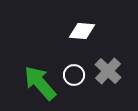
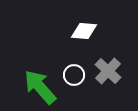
white diamond: moved 2 px right
green arrow: moved 4 px down
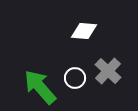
white circle: moved 1 px right, 3 px down
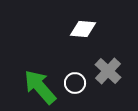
white diamond: moved 1 px left, 2 px up
white circle: moved 5 px down
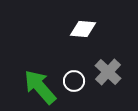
gray cross: moved 1 px down
white circle: moved 1 px left, 2 px up
